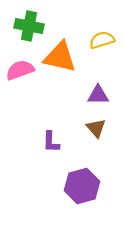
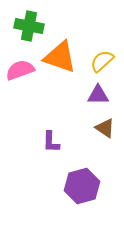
yellow semicircle: moved 21 px down; rotated 25 degrees counterclockwise
orange triangle: rotated 6 degrees clockwise
brown triangle: moved 9 px right; rotated 15 degrees counterclockwise
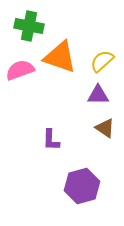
purple L-shape: moved 2 px up
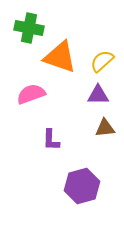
green cross: moved 2 px down
pink semicircle: moved 11 px right, 24 px down
brown triangle: rotated 40 degrees counterclockwise
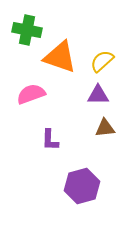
green cross: moved 2 px left, 2 px down
purple L-shape: moved 1 px left
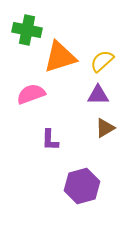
orange triangle: rotated 36 degrees counterclockwise
brown triangle: rotated 25 degrees counterclockwise
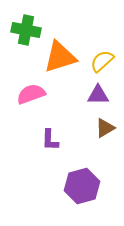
green cross: moved 1 px left
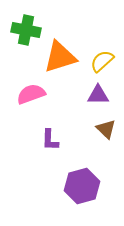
brown triangle: moved 1 px right, 1 px down; rotated 45 degrees counterclockwise
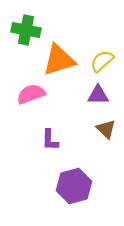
orange triangle: moved 1 px left, 3 px down
purple hexagon: moved 8 px left
